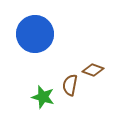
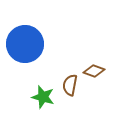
blue circle: moved 10 px left, 10 px down
brown diamond: moved 1 px right, 1 px down
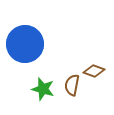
brown semicircle: moved 2 px right
green star: moved 8 px up
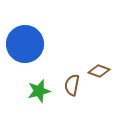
brown diamond: moved 5 px right
green star: moved 4 px left, 2 px down; rotated 30 degrees counterclockwise
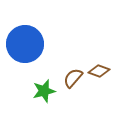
brown semicircle: moved 1 px right, 7 px up; rotated 30 degrees clockwise
green star: moved 5 px right
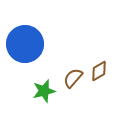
brown diamond: rotated 50 degrees counterclockwise
